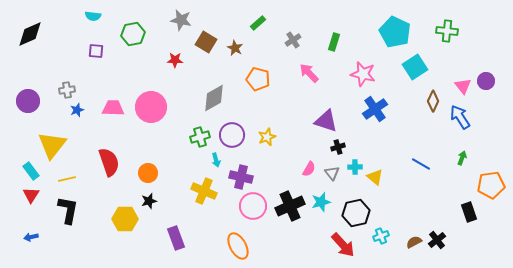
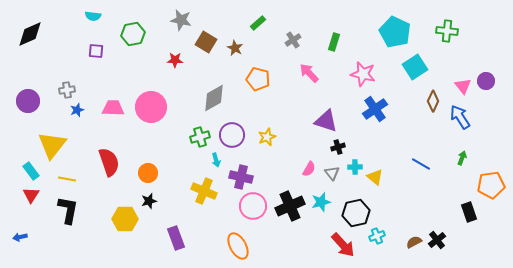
yellow line at (67, 179): rotated 24 degrees clockwise
cyan cross at (381, 236): moved 4 px left
blue arrow at (31, 237): moved 11 px left
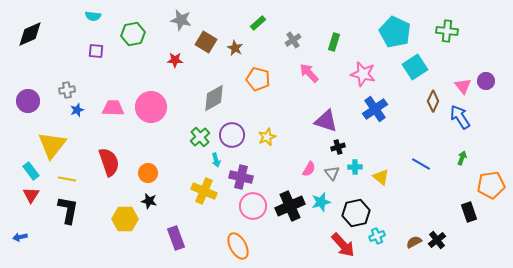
green cross at (200, 137): rotated 24 degrees counterclockwise
yellow triangle at (375, 177): moved 6 px right
black star at (149, 201): rotated 28 degrees clockwise
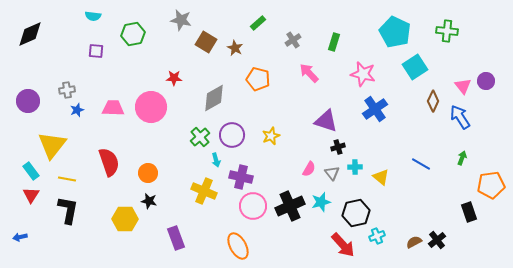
red star at (175, 60): moved 1 px left, 18 px down
yellow star at (267, 137): moved 4 px right, 1 px up
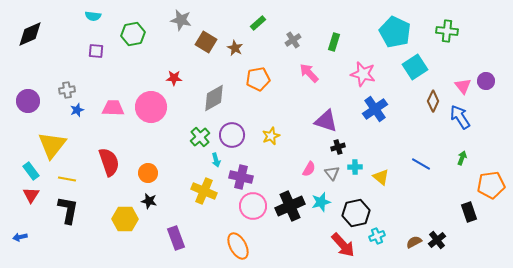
orange pentagon at (258, 79): rotated 25 degrees counterclockwise
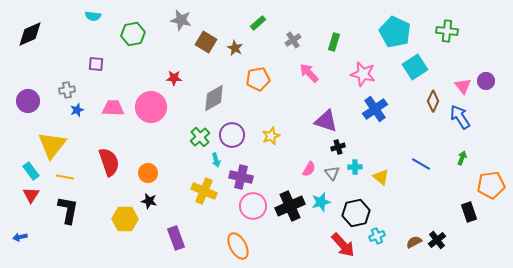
purple square at (96, 51): moved 13 px down
yellow line at (67, 179): moved 2 px left, 2 px up
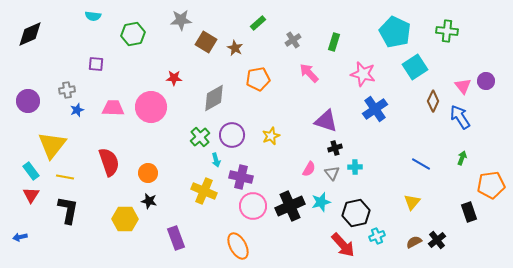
gray star at (181, 20): rotated 15 degrees counterclockwise
black cross at (338, 147): moved 3 px left, 1 px down
yellow triangle at (381, 177): moved 31 px right, 25 px down; rotated 30 degrees clockwise
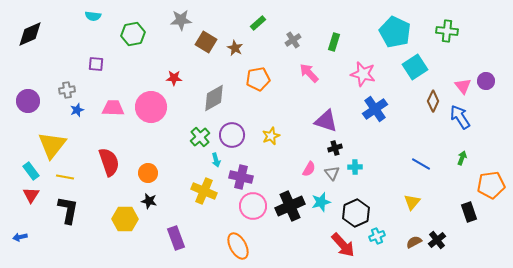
black hexagon at (356, 213): rotated 12 degrees counterclockwise
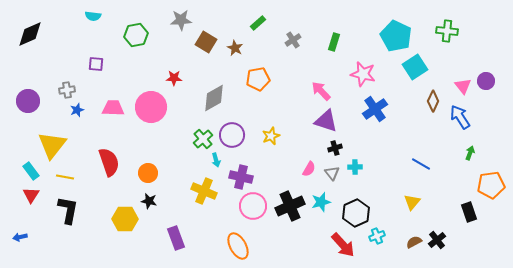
cyan pentagon at (395, 32): moved 1 px right, 4 px down
green hexagon at (133, 34): moved 3 px right, 1 px down
pink arrow at (309, 73): moved 12 px right, 18 px down
green cross at (200, 137): moved 3 px right, 2 px down
green arrow at (462, 158): moved 8 px right, 5 px up
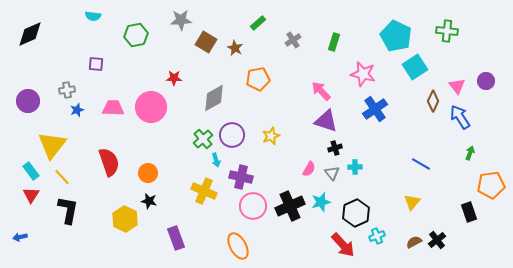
pink triangle at (463, 86): moved 6 px left
yellow line at (65, 177): moved 3 px left; rotated 36 degrees clockwise
yellow hexagon at (125, 219): rotated 25 degrees clockwise
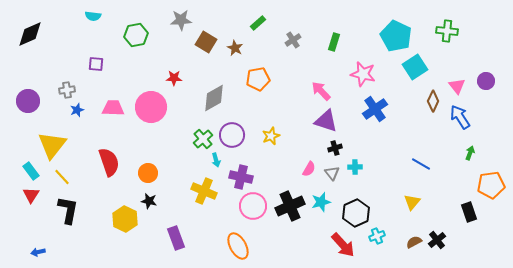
blue arrow at (20, 237): moved 18 px right, 15 px down
